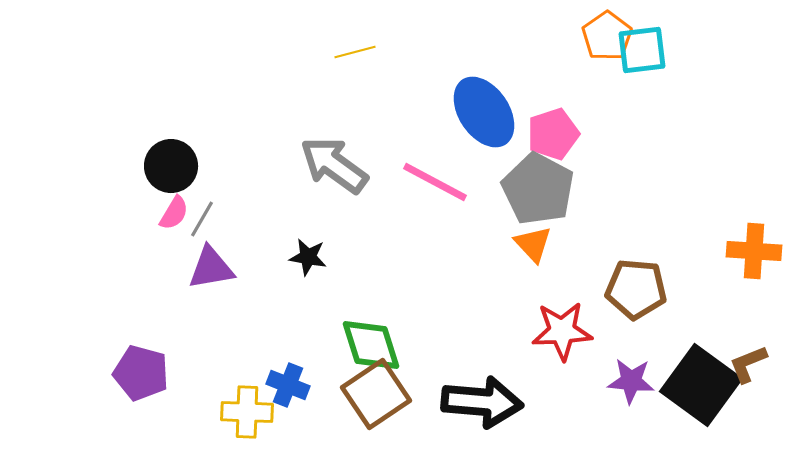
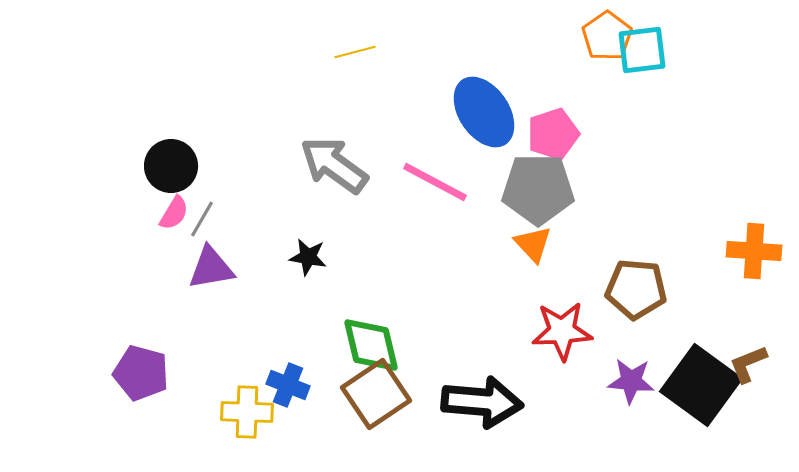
gray pentagon: rotated 28 degrees counterclockwise
green diamond: rotated 4 degrees clockwise
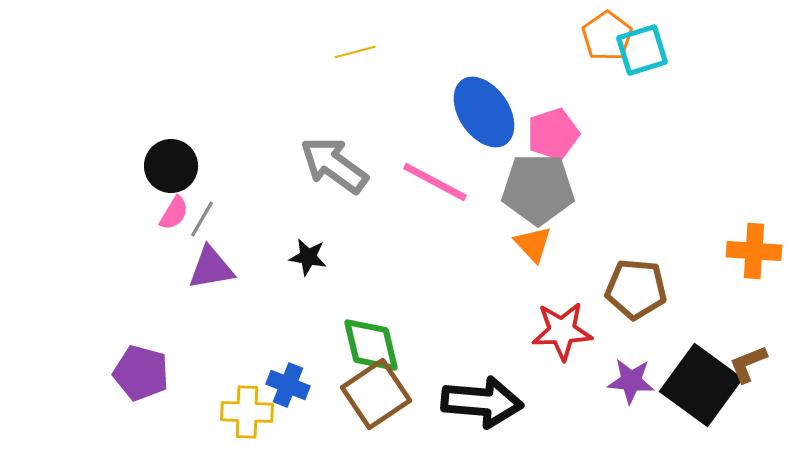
cyan square: rotated 10 degrees counterclockwise
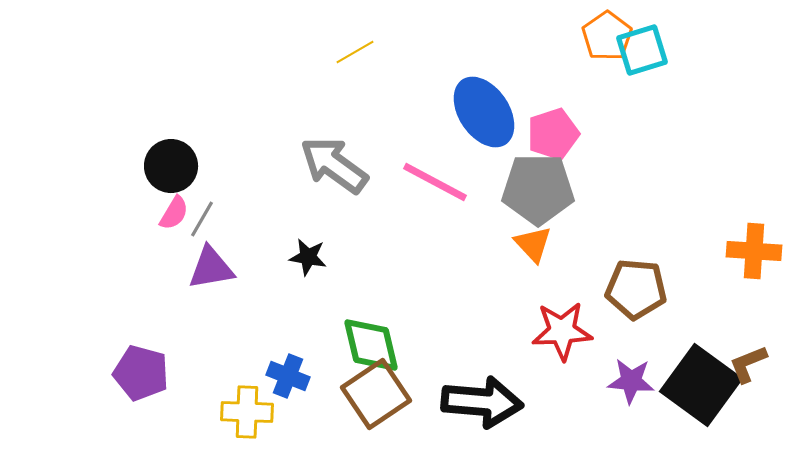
yellow line: rotated 15 degrees counterclockwise
blue cross: moved 9 px up
